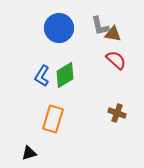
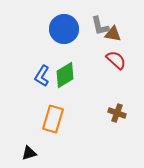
blue circle: moved 5 px right, 1 px down
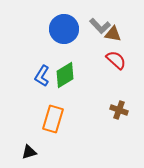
gray L-shape: rotated 30 degrees counterclockwise
brown cross: moved 2 px right, 3 px up
black triangle: moved 1 px up
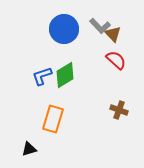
brown triangle: rotated 36 degrees clockwise
blue L-shape: rotated 40 degrees clockwise
black triangle: moved 3 px up
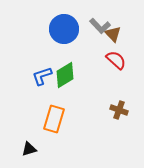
orange rectangle: moved 1 px right
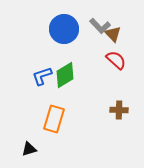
brown cross: rotated 18 degrees counterclockwise
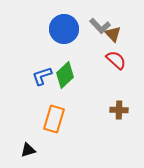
green diamond: rotated 12 degrees counterclockwise
black triangle: moved 1 px left, 1 px down
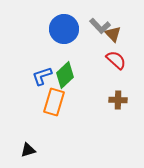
brown cross: moved 1 px left, 10 px up
orange rectangle: moved 17 px up
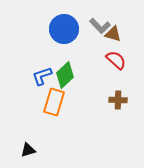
brown triangle: rotated 30 degrees counterclockwise
